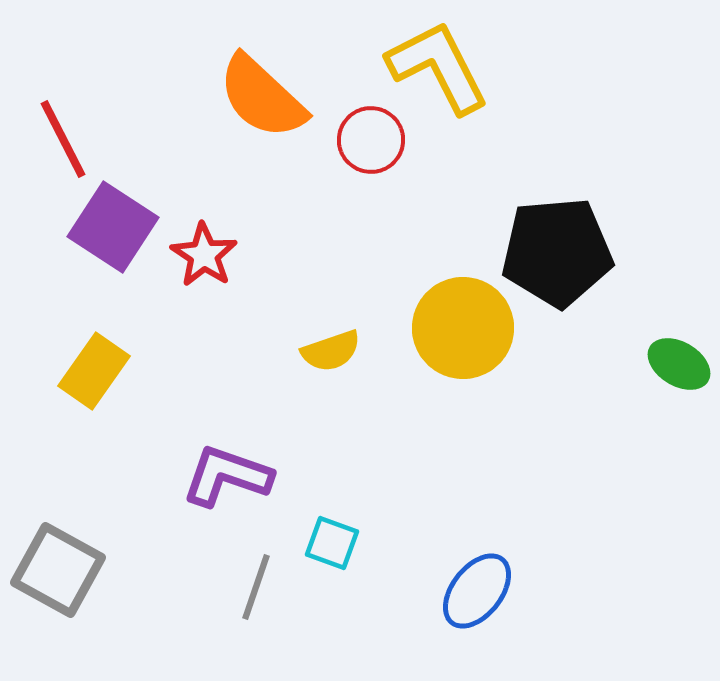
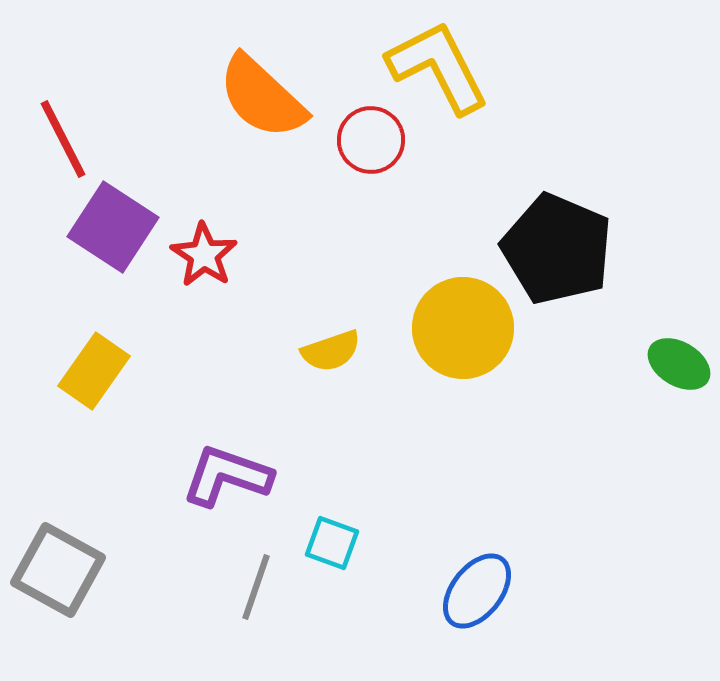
black pentagon: moved 3 px up; rotated 28 degrees clockwise
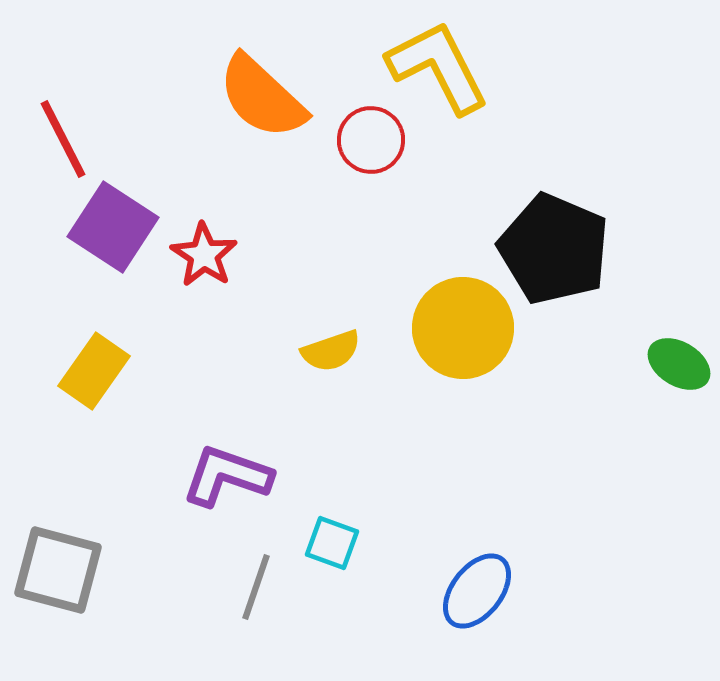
black pentagon: moved 3 px left
gray square: rotated 14 degrees counterclockwise
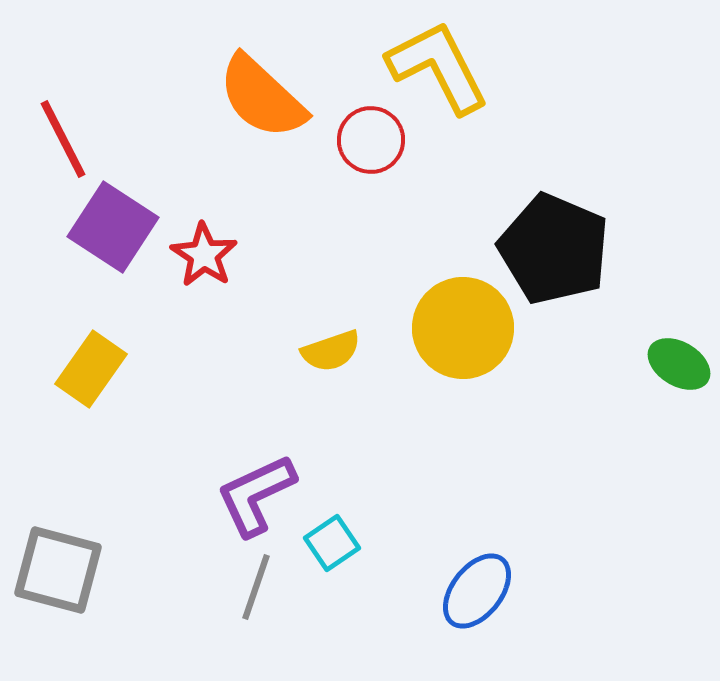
yellow rectangle: moved 3 px left, 2 px up
purple L-shape: moved 29 px right, 19 px down; rotated 44 degrees counterclockwise
cyan square: rotated 36 degrees clockwise
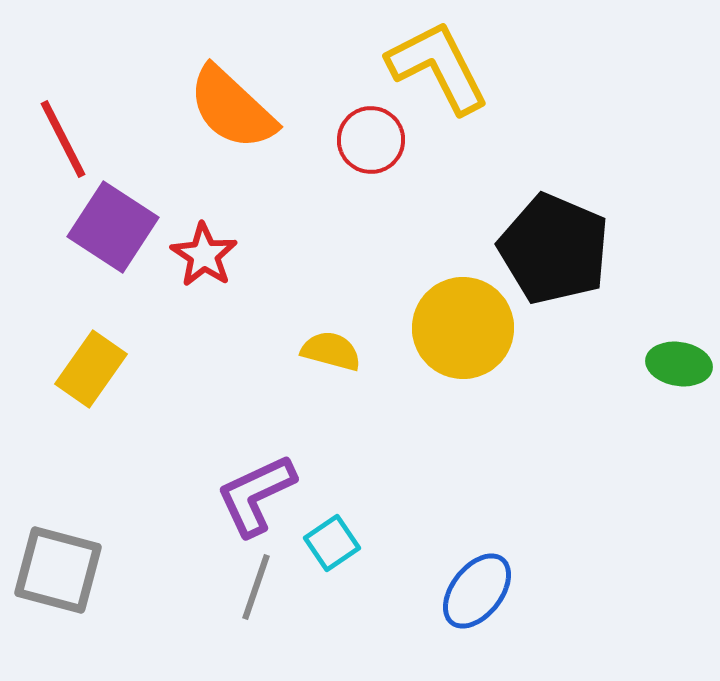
orange semicircle: moved 30 px left, 11 px down
yellow semicircle: rotated 146 degrees counterclockwise
green ellipse: rotated 22 degrees counterclockwise
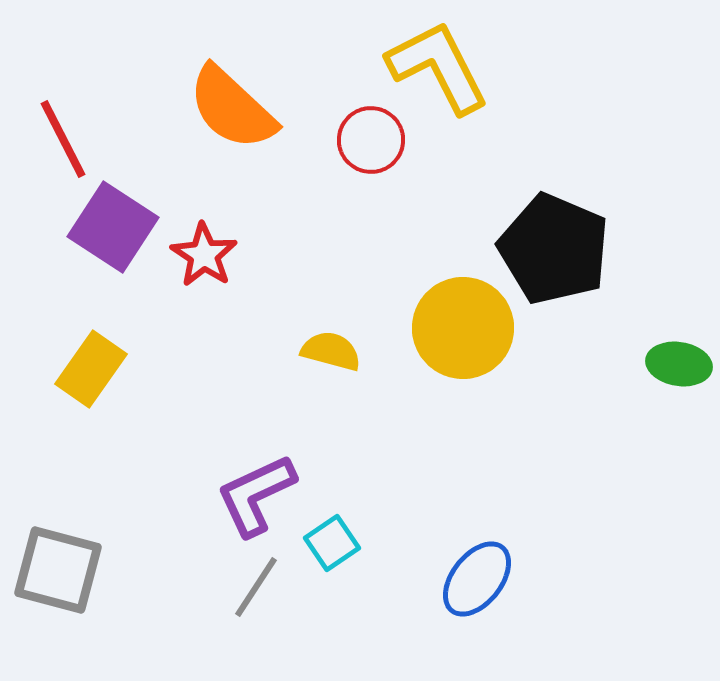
gray line: rotated 14 degrees clockwise
blue ellipse: moved 12 px up
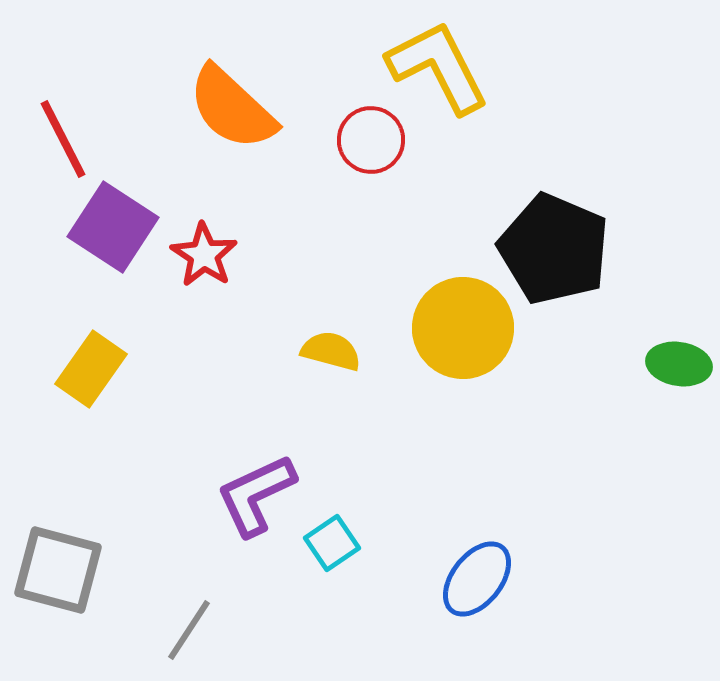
gray line: moved 67 px left, 43 px down
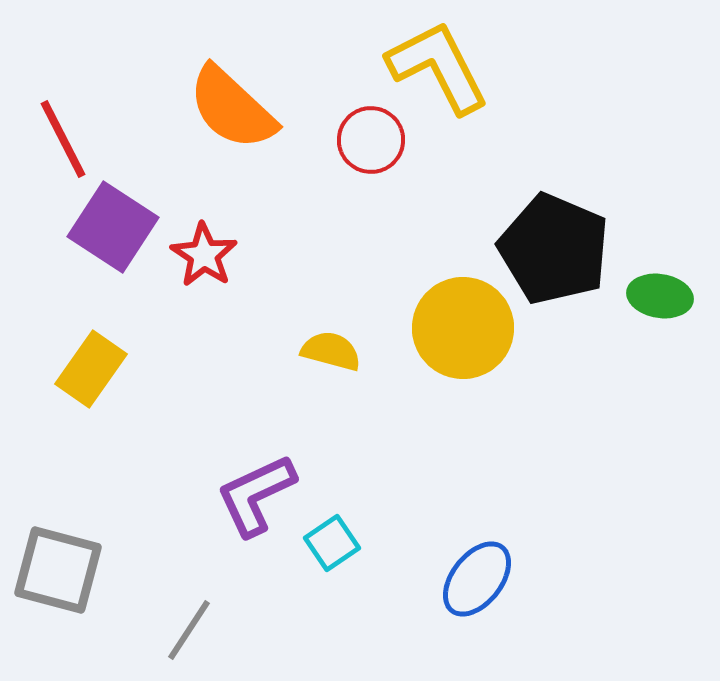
green ellipse: moved 19 px left, 68 px up
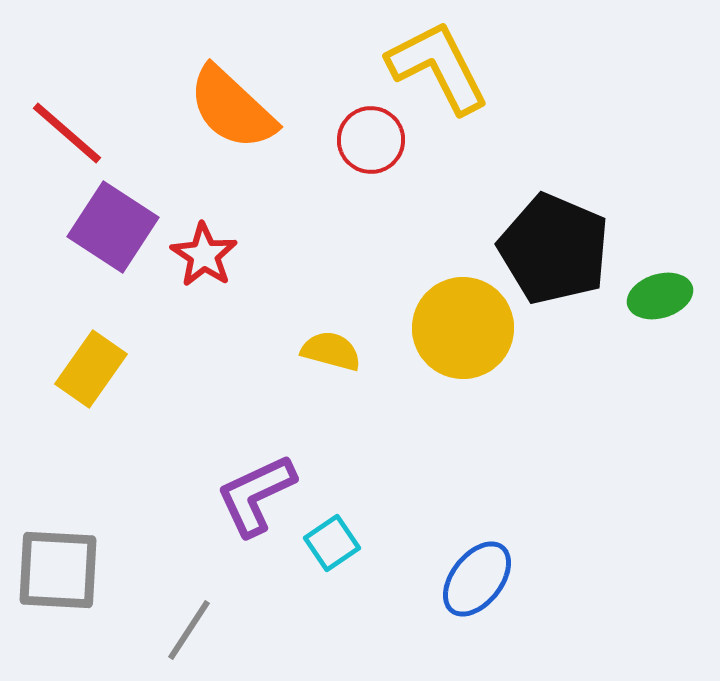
red line: moved 4 px right, 6 px up; rotated 22 degrees counterclockwise
green ellipse: rotated 26 degrees counterclockwise
gray square: rotated 12 degrees counterclockwise
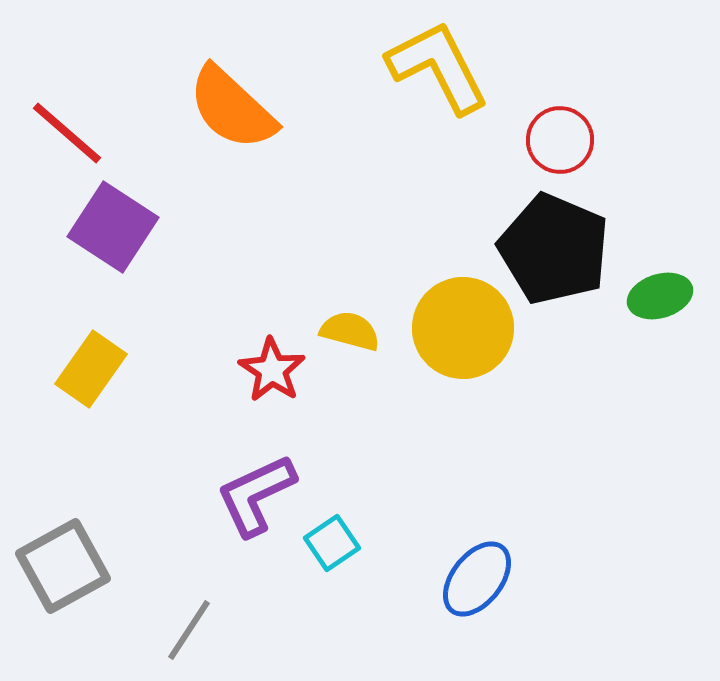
red circle: moved 189 px right
red star: moved 68 px right, 115 px down
yellow semicircle: moved 19 px right, 20 px up
gray square: moved 5 px right, 4 px up; rotated 32 degrees counterclockwise
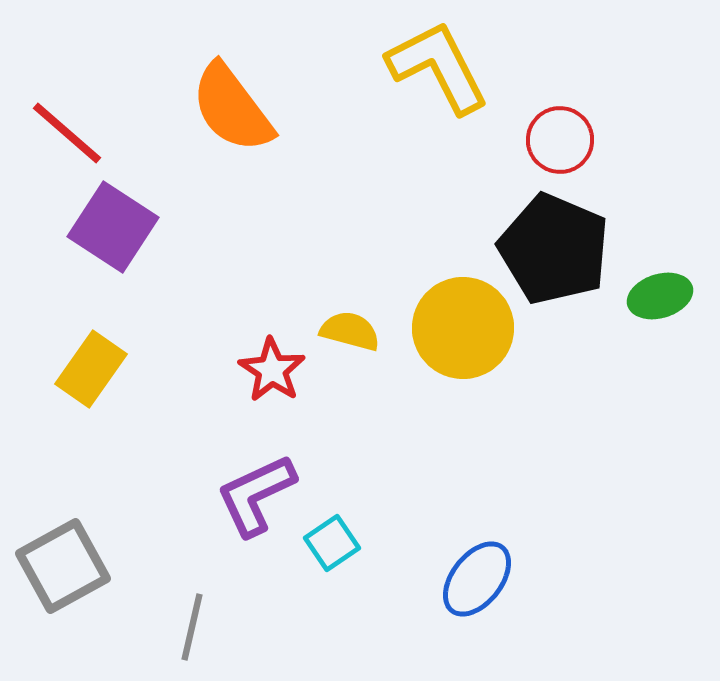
orange semicircle: rotated 10 degrees clockwise
gray line: moved 3 px right, 3 px up; rotated 20 degrees counterclockwise
